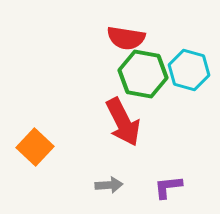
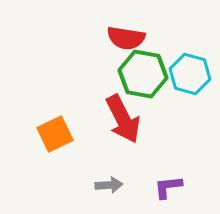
cyan hexagon: moved 1 px right, 4 px down
red arrow: moved 3 px up
orange square: moved 20 px right, 13 px up; rotated 21 degrees clockwise
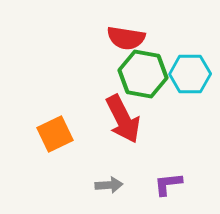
cyan hexagon: rotated 15 degrees counterclockwise
purple L-shape: moved 3 px up
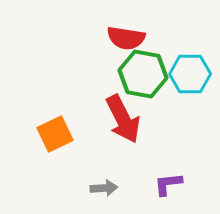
gray arrow: moved 5 px left, 3 px down
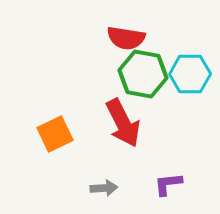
red arrow: moved 4 px down
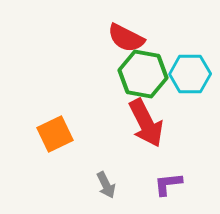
red semicircle: rotated 18 degrees clockwise
red arrow: moved 23 px right
gray arrow: moved 2 px right, 3 px up; rotated 68 degrees clockwise
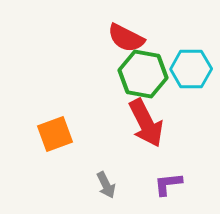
cyan hexagon: moved 1 px right, 5 px up
orange square: rotated 6 degrees clockwise
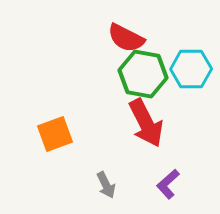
purple L-shape: rotated 36 degrees counterclockwise
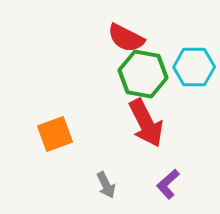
cyan hexagon: moved 3 px right, 2 px up
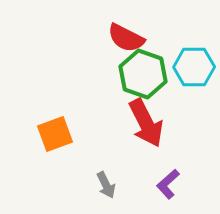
green hexagon: rotated 9 degrees clockwise
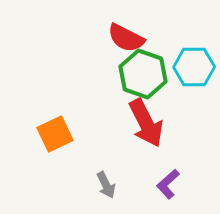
orange square: rotated 6 degrees counterclockwise
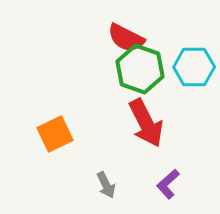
green hexagon: moved 3 px left, 5 px up
